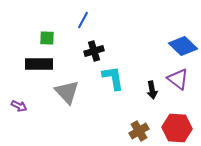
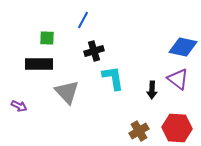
blue diamond: moved 1 px down; rotated 32 degrees counterclockwise
black arrow: rotated 12 degrees clockwise
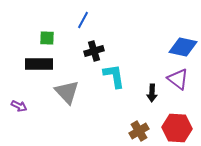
cyan L-shape: moved 1 px right, 2 px up
black arrow: moved 3 px down
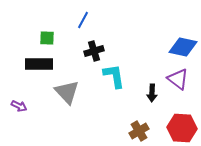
red hexagon: moved 5 px right
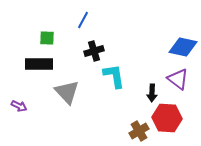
red hexagon: moved 15 px left, 10 px up
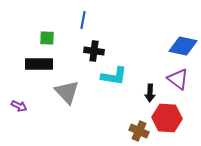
blue line: rotated 18 degrees counterclockwise
blue diamond: moved 1 px up
black cross: rotated 24 degrees clockwise
cyan L-shape: rotated 108 degrees clockwise
black arrow: moved 2 px left
brown cross: rotated 36 degrees counterclockwise
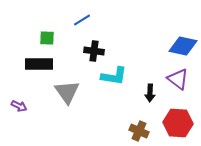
blue line: moved 1 px left; rotated 48 degrees clockwise
gray triangle: rotated 8 degrees clockwise
red hexagon: moved 11 px right, 5 px down
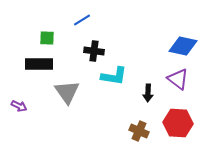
black arrow: moved 2 px left
